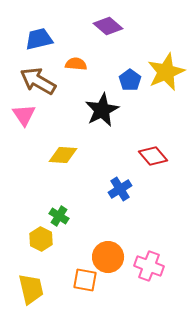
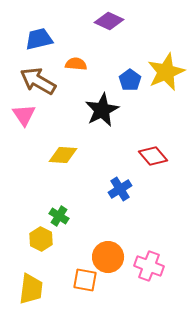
purple diamond: moved 1 px right, 5 px up; rotated 16 degrees counterclockwise
yellow trapezoid: rotated 20 degrees clockwise
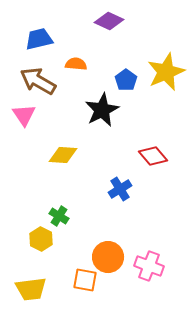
blue pentagon: moved 4 px left
yellow trapezoid: rotated 76 degrees clockwise
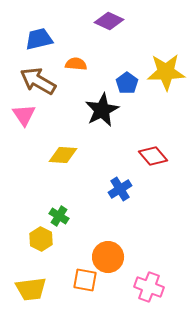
yellow star: rotated 21 degrees clockwise
blue pentagon: moved 1 px right, 3 px down
pink cross: moved 21 px down
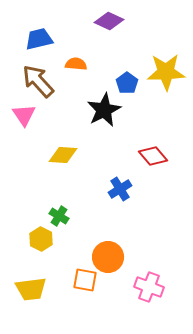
brown arrow: rotated 18 degrees clockwise
black star: moved 2 px right
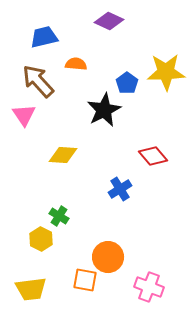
blue trapezoid: moved 5 px right, 2 px up
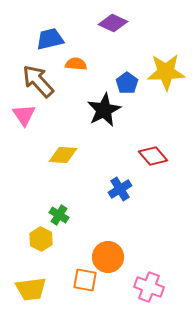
purple diamond: moved 4 px right, 2 px down
blue trapezoid: moved 6 px right, 2 px down
green cross: moved 1 px up
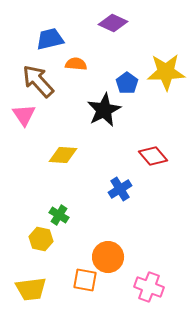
yellow hexagon: rotated 15 degrees counterclockwise
